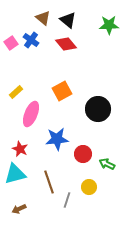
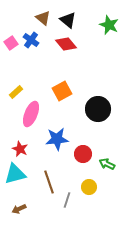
green star: rotated 24 degrees clockwise
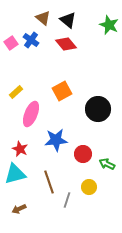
blue star: moved 1 px left, 1 px down
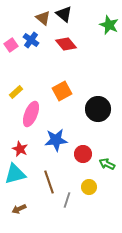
black triangle: moved 4 px left, 6 px up
pink square: moved 2 px down
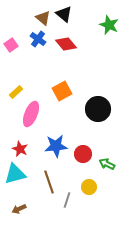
blue cross: moved 7 px right, 1 px up
blue star: moved 6 px down
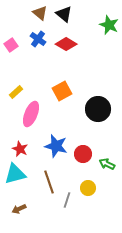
brown triangle: moved 3 px left, 5 px up
red diamond: rotated 20 degrees counterclockwise
blue star: rotated 20 degrees clockwise
yellow circle: moved 1 px left, 1 px down
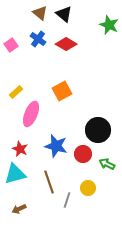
black circle: moved 21 px down
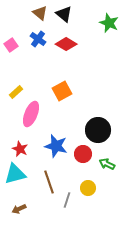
green star: moved 2 px up
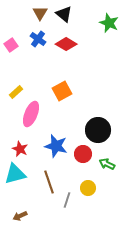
brown triangle: rotated 21 degrees clockwise
brown arrow: moved 1 px right, 7 px down
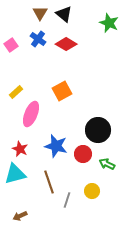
yellow circle: moved 4 px right, 3 px down
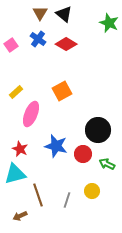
brown line: moved 11 px left, 13 px down
